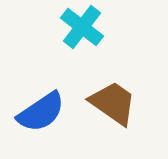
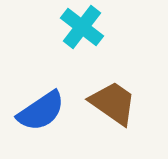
blue semicircle: moved 1 px up
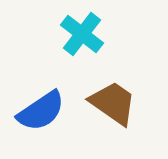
cyan cross: moved 7 px down
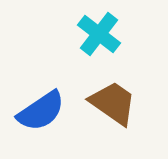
cyan cross: moved 17 px right
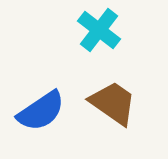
cyan cross: moved 4 px up
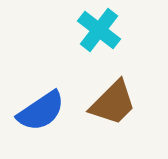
brown trapezoid: rotated 100 degrees clockwise
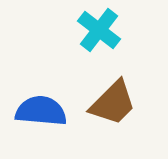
blue semicircle: rotated 141 degrees counterclockwise
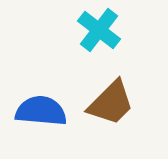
brown trapezoid: moved 2 px left
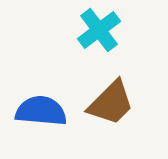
cyan cross: rotated 15 degrees clockwise
